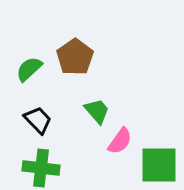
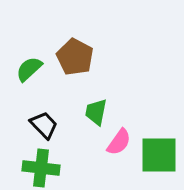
brown pentagon: rotated 9 degrees counterclockwise
green trapezoid: moved 1 px left, 1 px down; rotated 128 degrees counterclockwise
black trapezoid: moved 6 px right, 5 px down
pink semicircle: moved 1 px left, 1 px down
green square: moved 10 px up
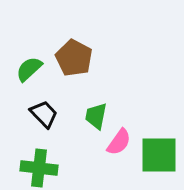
brown pentagon: moved 1 px left, 1 px down
green trapezoid: moved 4 px down
black trapezoid: moved 11 px up
green cross: moved 2 px left
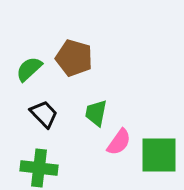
brown pentagon: rotated 12 degrees counterclockwise
green trapezoid: moved 3 px up
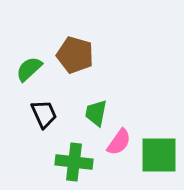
brown pentagon: moved 1 px right, 3 px up
black trapezoid: rotated 20 degrees clockwise
green cross: moved 35 px right, 6 px up
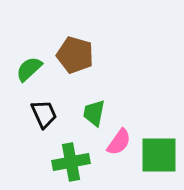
green trapezoid: moved 2 px left
green cross: moved 3 px left; rotated 18 degrees counterclockwise
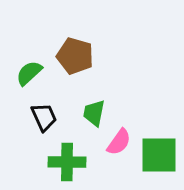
brown pentagon: moved 1 px down
green semicircle: moved 4 px down
black trapezoid: moved 3 px down
green cross: moved 4 px left; rotated 12 degrees clockwise
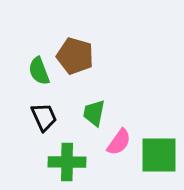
green semicircle: moved 10 px right, 2 px up; rotated 68 degrees counterclockwise
